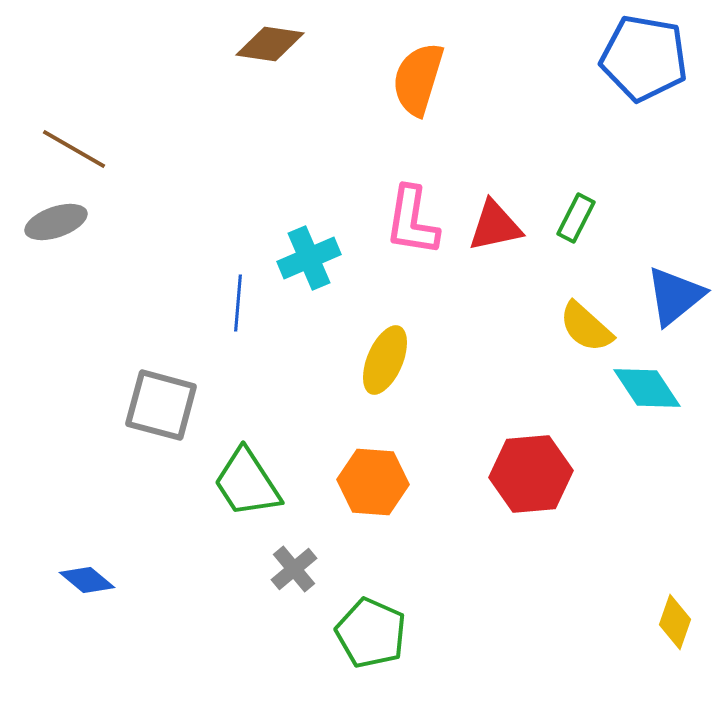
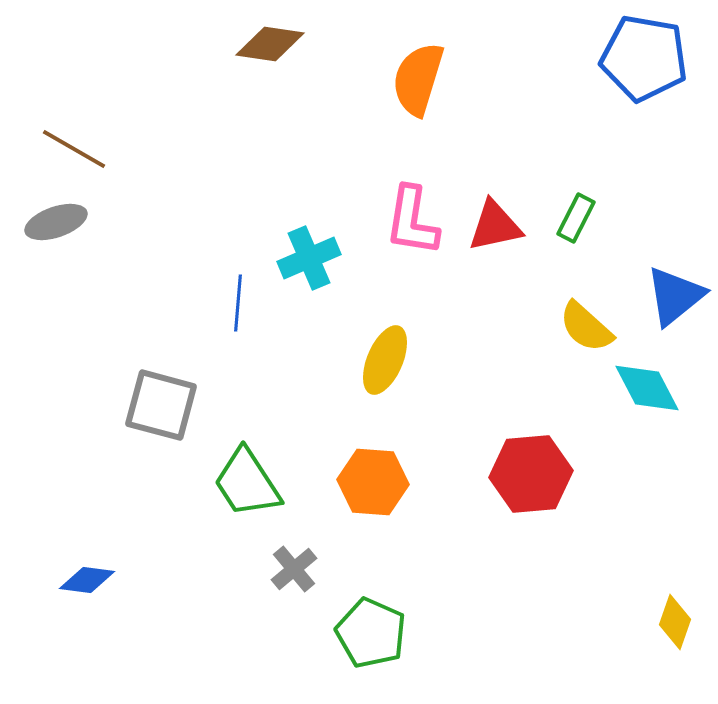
cyan diamond: rotated 6 degrees clockwise
blue diamond: rotated 32 degrees counterclockwise
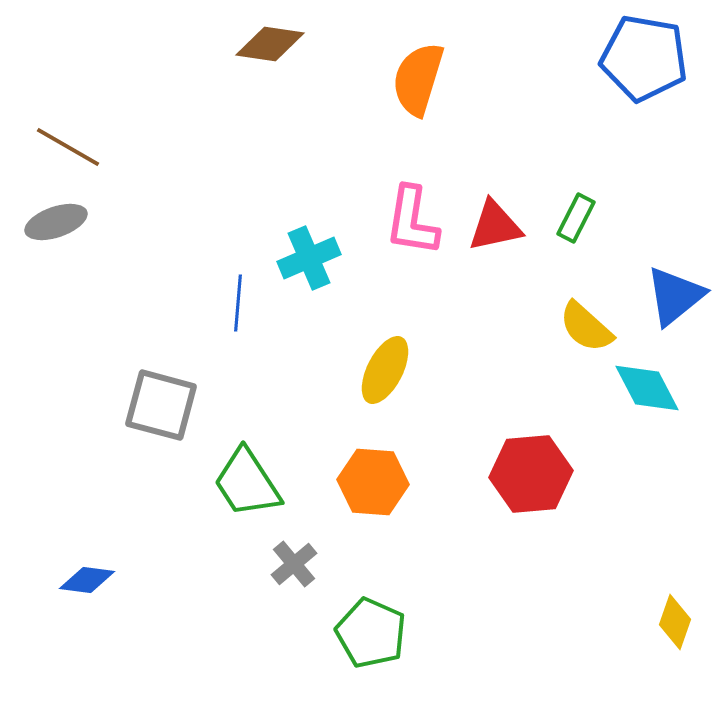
brown line: moved 6 px left, 2 px up
yellow ellipse: moved 10 px down; rotated 4 degrees clockwise
gray cross: moved 5 px up
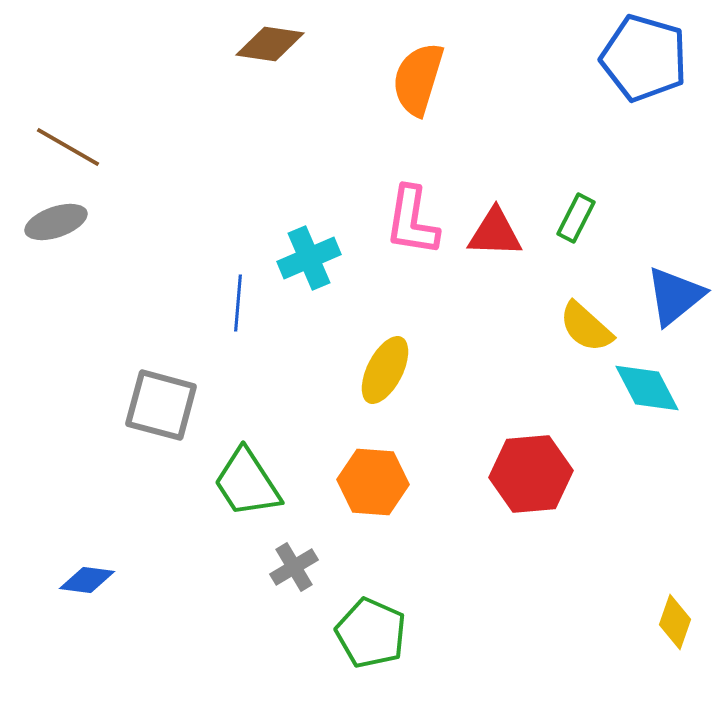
blue pentagon: rotated 6 degrees clockwise
red triangle: moved 7 px down; rotated 14 degrees clockwise
gray cross: moved 3 px down; rotated 9 degrees clockwise
